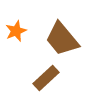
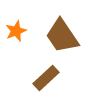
brown trapezoid: moved 3 px up; rotated 6 degrees clockwise
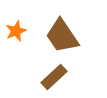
brown rectangle: moved 8 px right, 1 px up
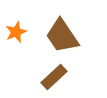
orange star: moved 1 px down
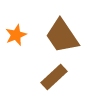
orange star: moved 3 px down
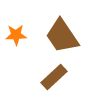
orange star: rotated 20 degrees clockwise
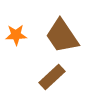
brown rectangle: moved 2 px left
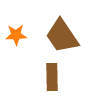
brown rectangle: rotated 48 degrees counterclockwise
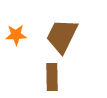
brown trapezoid: rotated 60 degrees clockwise
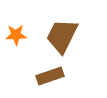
brown rectangle: moved 2 px left, 1 px up; rotated 72 degrees clockwise
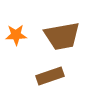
brown trapezoid: rotated 126 degrees counterclockwise
